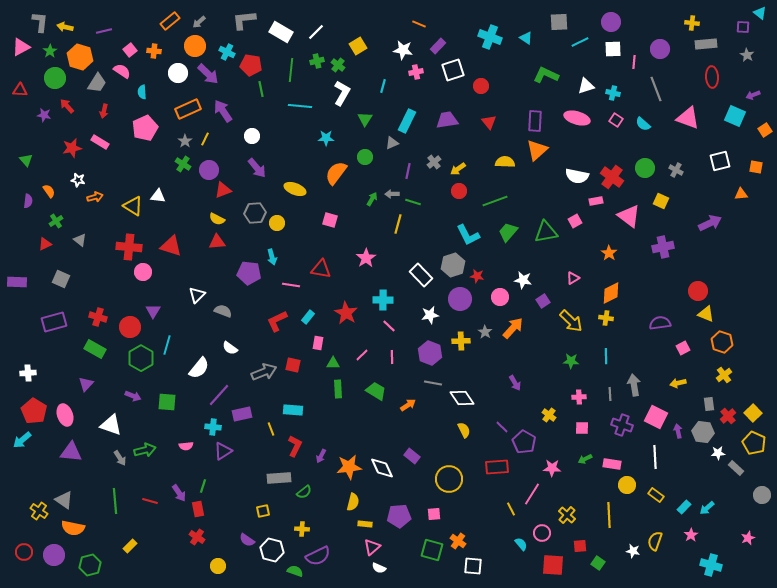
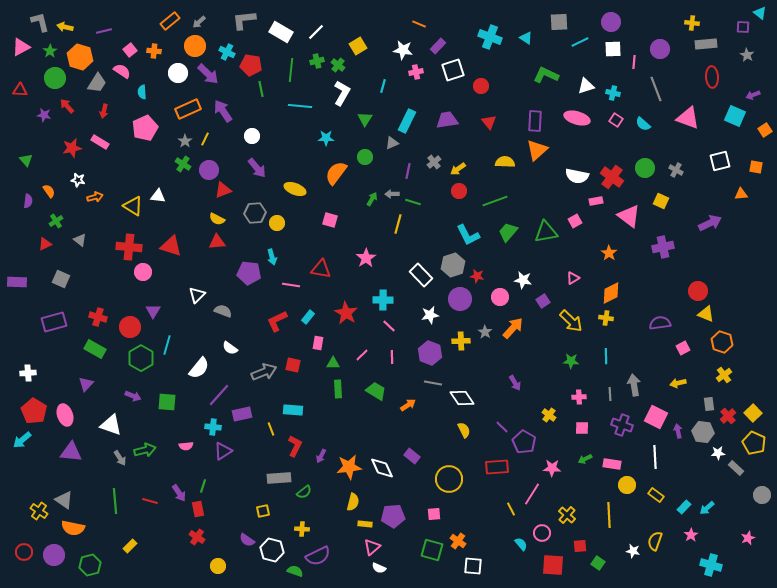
gray L-shape at (40, 22): rotated 20 degrees counterclockwise
purple pentagon at (399, 516): moved 6 px left
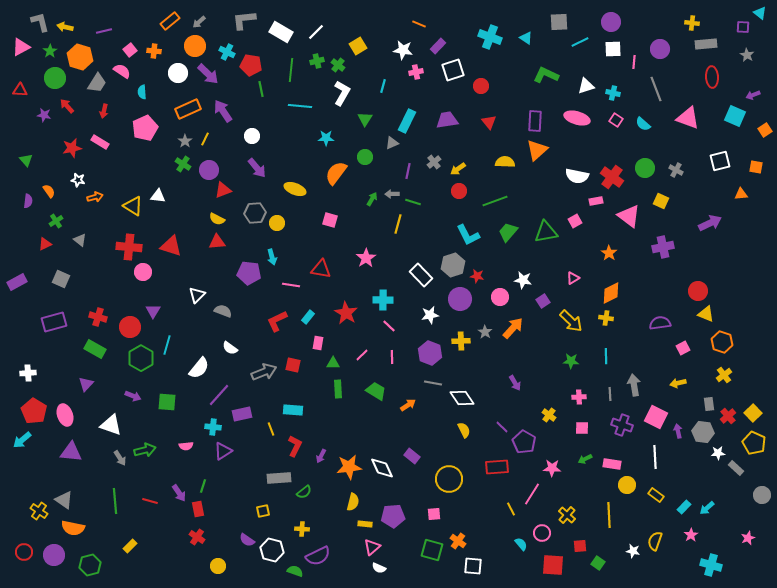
purple rectangle at (17, 282): rotated 30 degrees counterclockwise
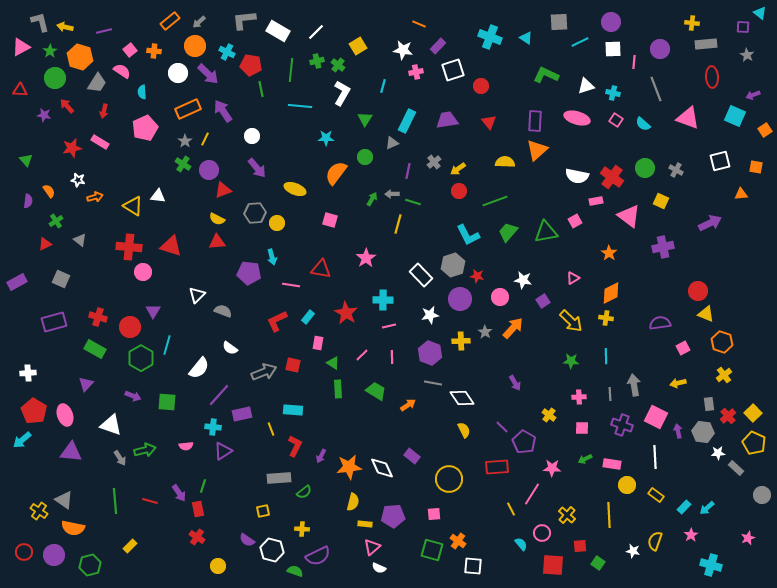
white rectangle at (281, 32): moved 3 px left, 1 px up
pink line at (389, 326): rotated 56 degrees counterclockwise
green triangle at (333, 363): rotated 32 degrees clockwise
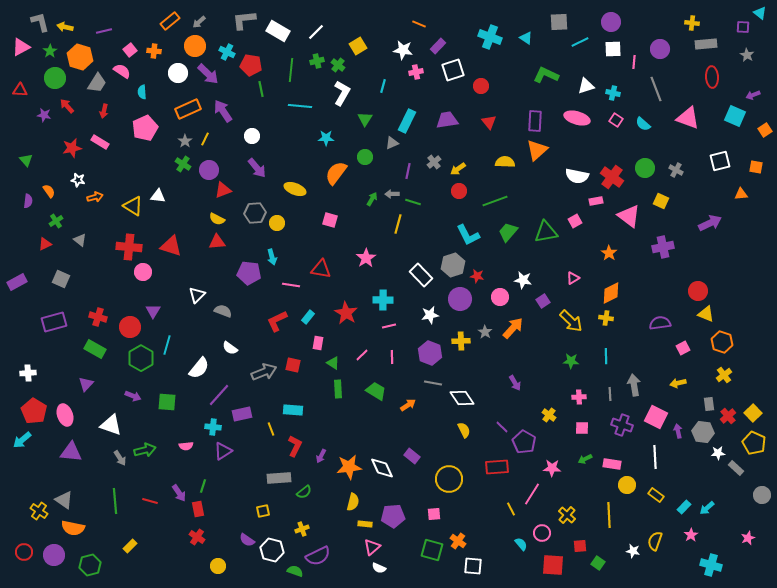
yellow cross at (302, 529): rotated 24 degrees counterclockwise
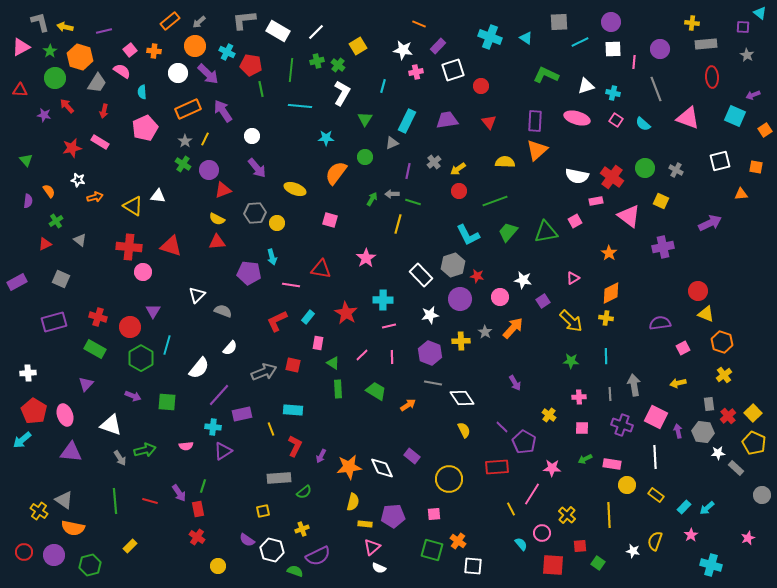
white semicircle at (230, 348): rotated 84 degrees counterclockwise
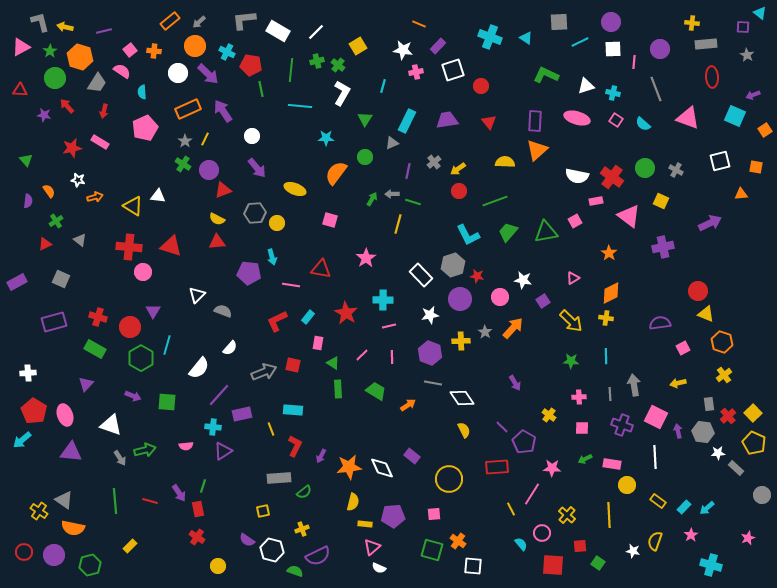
yellow rectangle at (656, 495): moved 2 px right, 6 px down
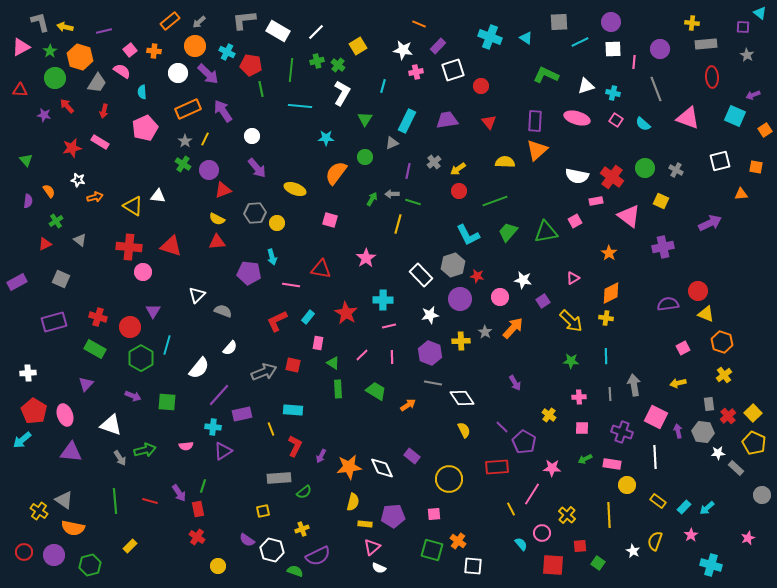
purple semicircle at (660, 323): moved 8 px right, 19 px up
purple cross at (622, 425): moved 7 px down
white star at (633, 551): rotated 16 degrees clockwise
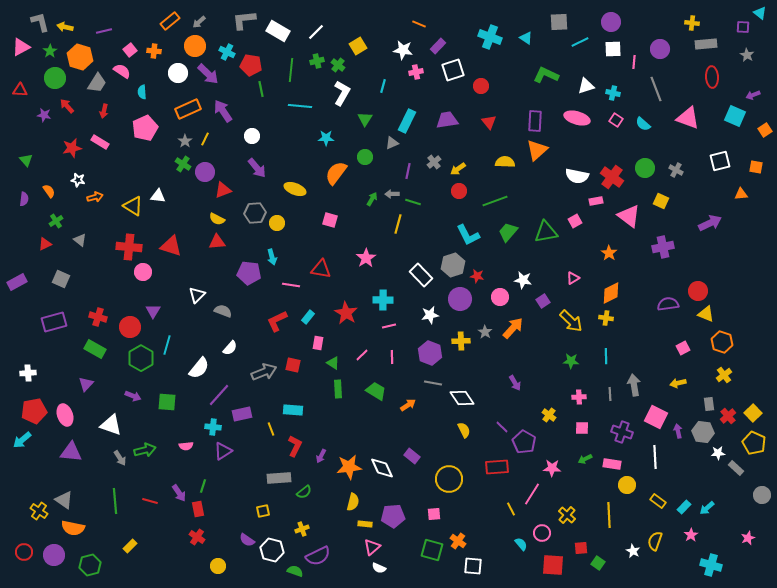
purple circle at (209, 170): moved 4 px left, 2 px down
purple semicircle at (28, 201): moved 4 px left, 2 px up
red pentagon at (34, 411): rotated 30 degrees clockwise
red square at (580, 546): moved 1 px right, 2 px down
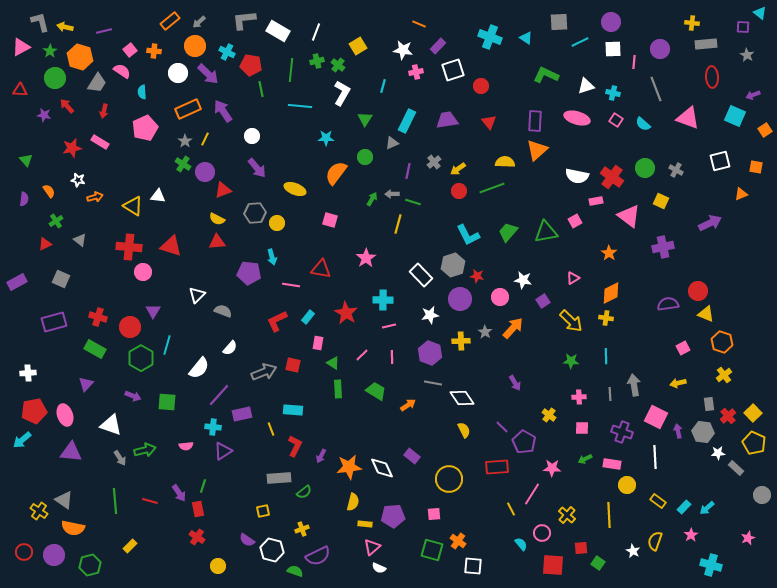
white line at (316, 32): rotated 24 degrees counterclockwise
orange triangle at (741, 194): rotated 16 degrees counterclockwise
green line at (495, 201): moved 3 px left, 13 px up
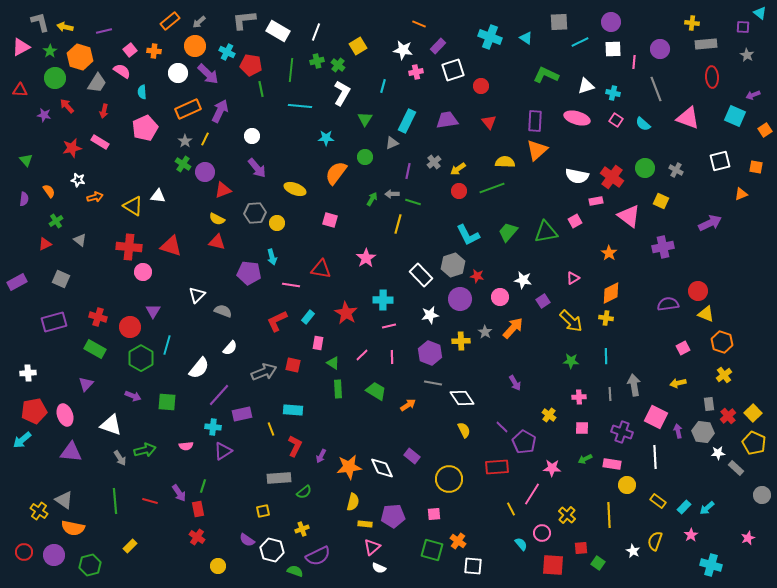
purple arrow at (223, 111): moved 3 px left; rotated 60 degrees clockwise
red triangle at (217, 242): rotated 18 degrees clockwise
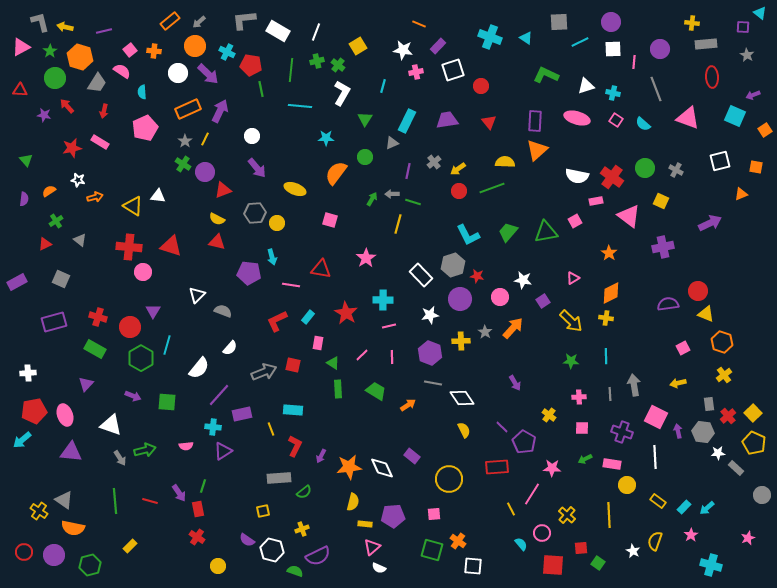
orange semicircle at (49, 191): rotated 88 degrees counterclockwise
